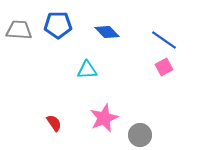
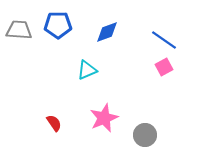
blue diamond: rotated 65 degrees counterclockwise
cyan triangle: rotated 20 degrees counterclockwise
gray circle: moved 5 px right
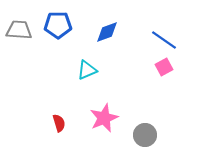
red semicircle: moved 5 px right; rotated 18 degrees clockwise
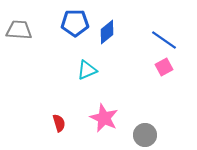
blue pentagon: moved 17 px right, 2 px up
blue diamond: rotated 20 degrees counterclockwise
pink star: rotated 24 degrees counterclockwise
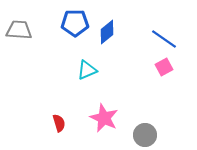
blue line: moved 1 px up
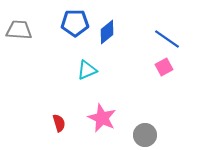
blue line: moved 3 px right
pink star: moved 2 px left
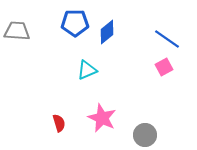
gray trapezoid: moved 2 px left, 1 px down
